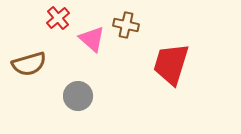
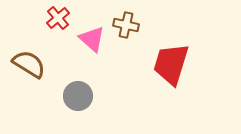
brown semicircle: rotated 132 degrees counterclockwise
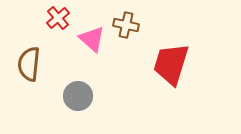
brown semicircle: rotated 116 degrees counterclockwise
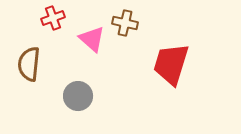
red cross: moved 5 px left; rotated 20 degrees clockwise
brown cross: moved 1 px left, 2 px up
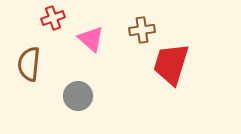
brown cross: moved 17 px right, 7 px down; rotated 20 degrees counterclockwise
pink triangle: moved 1 px left
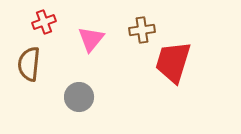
red cross: moved 9 px left, 4 px down
pink triangle: rotated 28 degrees clockwise
red trapezoid: moved 2 px right, 2 px up
gray circle: moved 1 px right, 1 px down
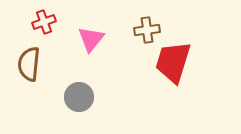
brown cross: moved 5 px right
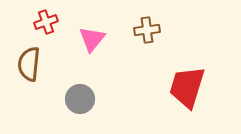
red cross: moved 2 px right
pink triangle: moved 1 px right
red trapezoid: moved 14 px right, 25 px down
gray circle: moved 1 px right, 2 px down
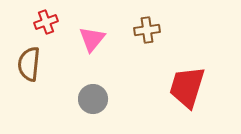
gray circle: moved 13 px right
